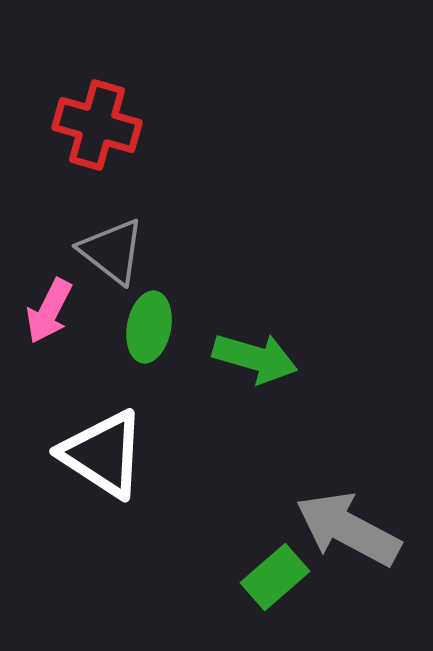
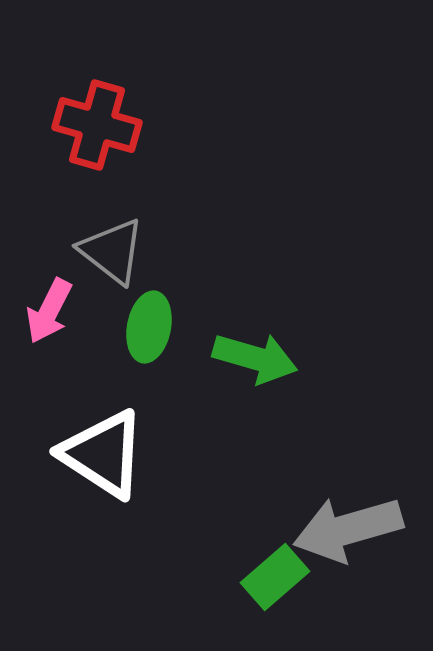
gray arrow: rotated 44 degrees counterclockwise
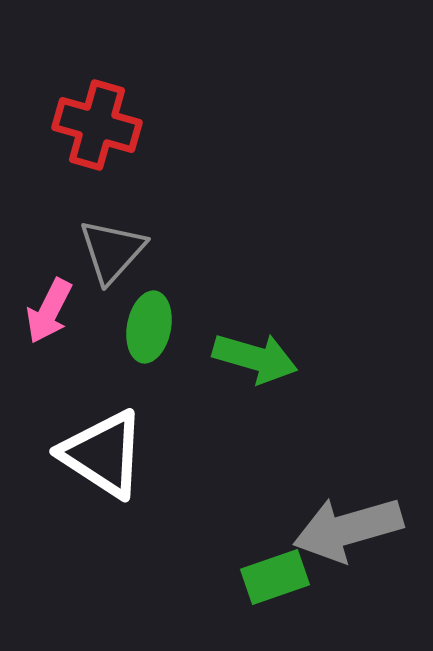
gray triangle: rotated 34 degrees clockwise
green rectangle: rotated 22 degrees clockwise
